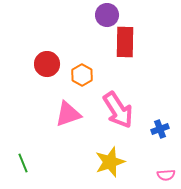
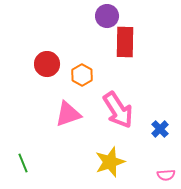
purple circle: moved 1 px down
blue cross: rotated 24 degrees counterclockwise
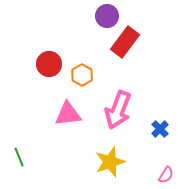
red rectangle: rotated 36 degrees clockwise
red circle: moved 2 px right
pink arrow: rotated 54 degrees clockwise
pink triangle: rotated 12 degrees clockwise
green line: moved 4 px left, 6 px up
pink semicircle: rotated 54 degrees counterclockwise
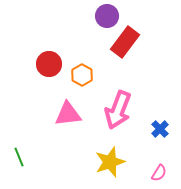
pink semicircle: moved 7 px left, 2 px up
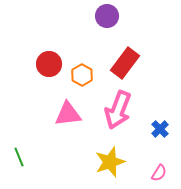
red rectangle: moved 21 px down
